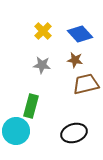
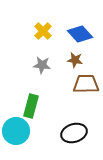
brown trapezoid: rotated 12 degrees clockwise
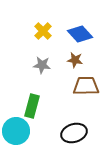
brown trapezoid: moved 2 px down
green rectangle: moved 1 px right
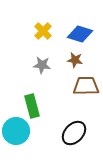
blue diamond: rotated 30 degrees counterclockwise
green rectangle: rotated 30 degrees counterclockwise
black ellipse: rotated 30 degrees counterclockwise
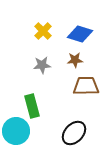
brown star: rotated 14 degrees counterclockwise
gray star: rotated 12 degrees counterclockwise
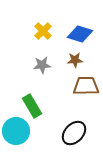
green rectangle: rotated 15 degrees counterclockwise
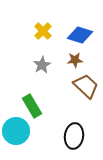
blue diamond: moved 1 px down
gray star: rotated 24 degrees counterclockwise
brown trapezoid: rotated 44 degrees clockwise
black ellipse: moved 3 px down; rotated 35 degrees counterclockwise
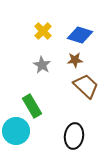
gray star: rotated 12 degrees counterclockwise
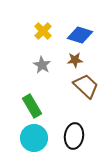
cyan circle: moved 18 px right, 7 px down
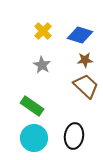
brown star: moved 10 px right
green rectangle: rotated 25 degrees counterclockwise
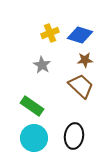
yellow cross: moved 7 px right, 2 px down; rotated 24 degrees clockwise
brown trapezoid: moved 5 px left
